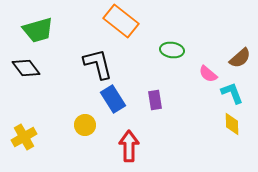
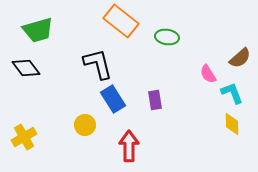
green ellipse: moved 5 px left, 13 px up
pink semicircle: rotated 18 degrees clockwise
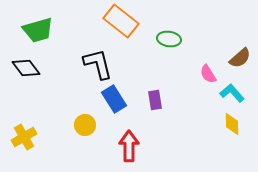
green ellipse: moved 2 px right, 2 px down
cyan L-shape: rotated 20 degrees counterclockwise
blue rectangle: moved 1 px right
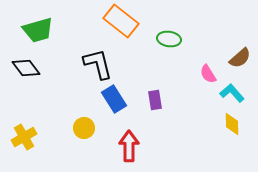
yellow circle: moved 1 px left, 3 px down
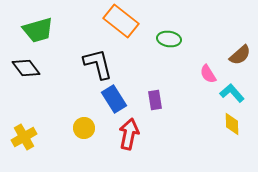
brown semicircle: moved 3 px up
red arrow: moved 12 px up; rotated 12 degrees clockwise
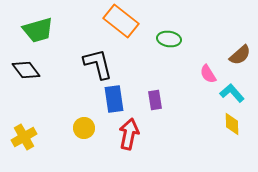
black diamond: moved 2 px down
blue rectangle: rotated 24 degrees clockwise
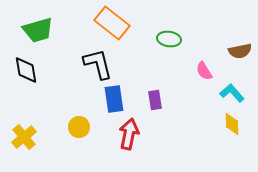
orange rectangle: moved 9 px left, 2 px down
brown semicircle: moved 4 px up; rotated 30 degrees clockwise
black diamond: rotated 28 degrees clockwise
pink semicircle: moved 4 px left, 3 px up
yellow circle: moved 5 px left, 1 px up
yellow cross: rotated 10 degrees counterclockwise
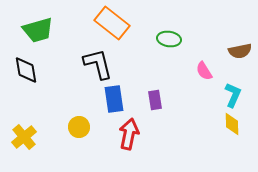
cyan L-shape: moved 1 px right, 2 px down; rotated 65 degrees clockwise
